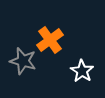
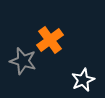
white star: moved 1 px right, 9 px down; rotated 15 degrees clockwise
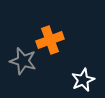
orange cross: rotated 16 degrees clockwise
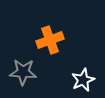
gray star: moved 11 px down; rotated 12 degrees counterclockwise
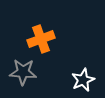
orange cross: moved 9 px left, 1 px up
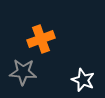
white star: rotated 25 degrees counterclockwise
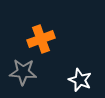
white star: moved 3 px left
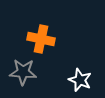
orange cross: rotated 32 degrees clockwise
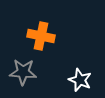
orange cross: moved 3 px up
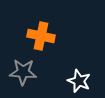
white star: moved 1 px left, 1 px down
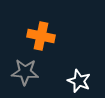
gray star: moved 2 px right
